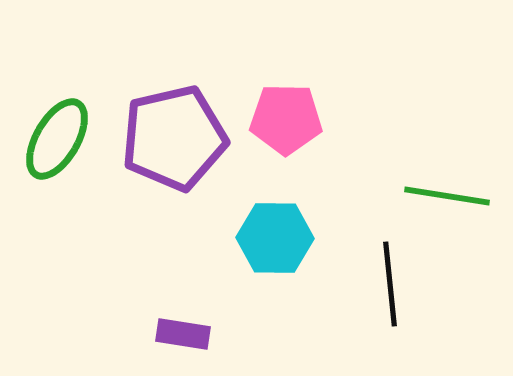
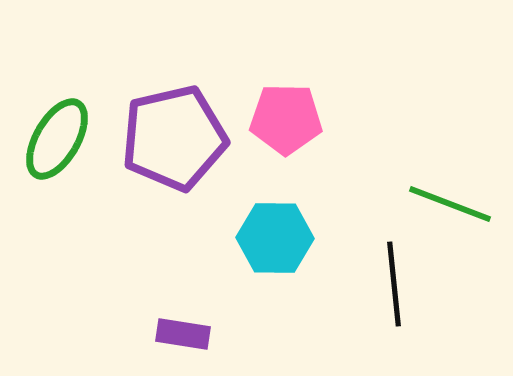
green line: moved 3 px right, 8 px down; rotated 12 degrees clockwise
black line: moved 4 px right
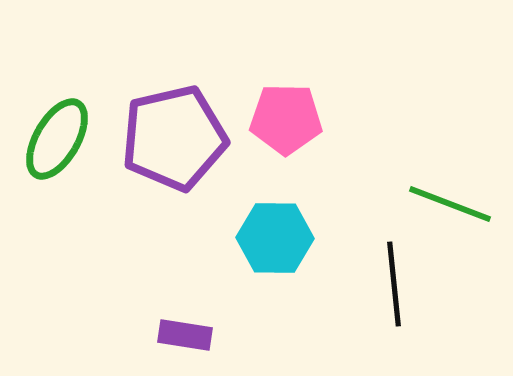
purple rectangle: moved 2 px right, 1 px down
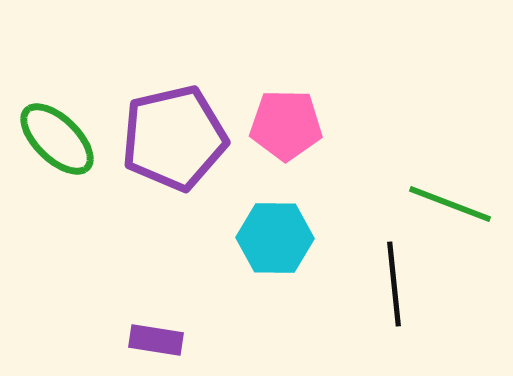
pink pentagon: moved 6 px down
green ellipse: rotated 76 degrees counterclockwise
purple rectangle: moved 29 px left, 5 px down
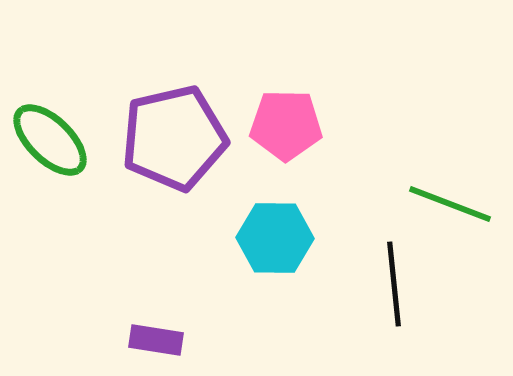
green ellipse: moved 7 px left, 1 px down
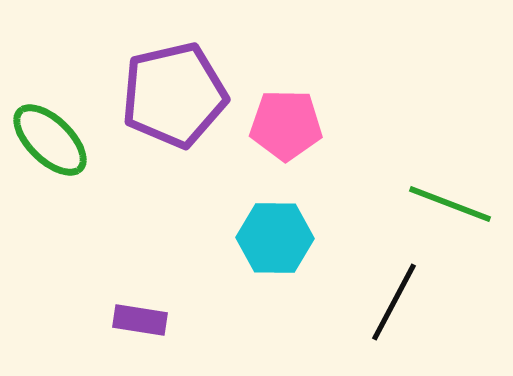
purple pentagon: moved 43 px up
black line: moved 18 px down; rotated 34 degrees clockwise
purple rectangle: moved 16 px left, 20 px up
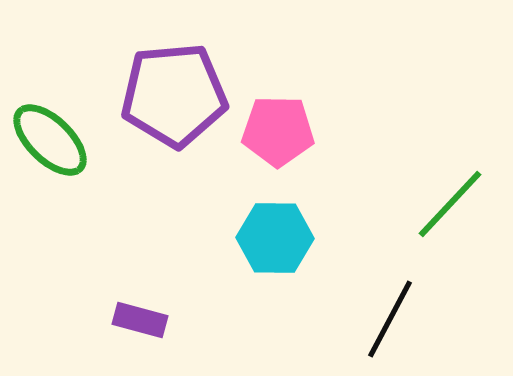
purple pentagon: rotated 8 degrees clockwise
pink pentagon: moved 8 px left, 6 px down
green line: rotated 68 degrees counterclockwise
black line: moved 4 px left, 17 px down
purple rectangle: rotated 6 degrees clockwise
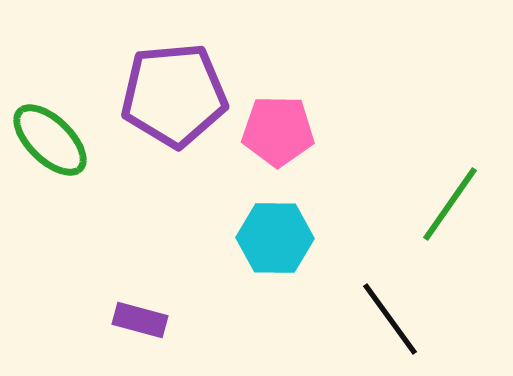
green line: rotated 8 degrees counterclockwise
black line: rotated 64 degrees counterclockwise
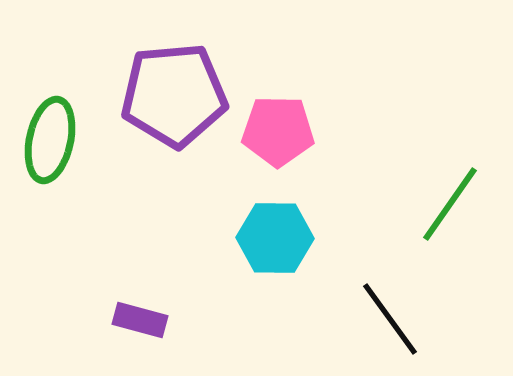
green ellipse: rotated 58 degrees clockwise
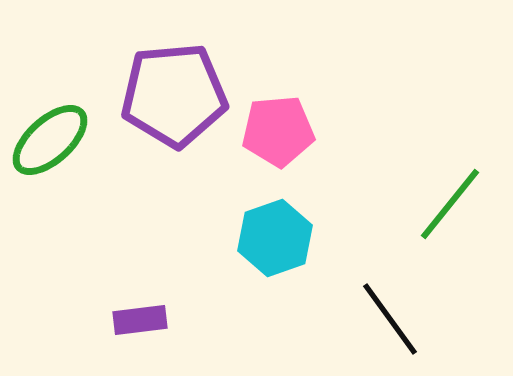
pink pentagon: rotated 6 degrees counterclockwise
green ellipse: rotated 36 degrees clockwise
green line: rotated 4 degrees clockwise
cyan hexagon: rotated 20 degrees counterclockwise
purple rectangle: rotated 22 degrees counterclockwise
